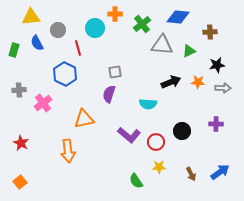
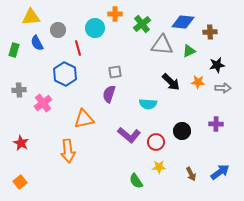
blue diamond: moved 5 px right, 5 px down
black arrow: rotated 66 degrees clockwise
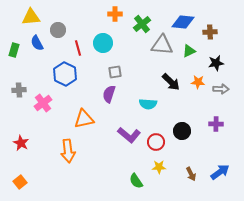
cyan circle: moved 8 px right, 15 px down
black star: moved 1 px left, 2 px up
gray arrow: moved 2 px left, 1 px down
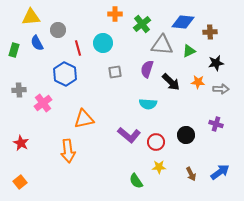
purple semicircle: moved 38 px right, 25 px up
purple cross: rotated 16 degrees clockwise
black circle: moved 4 px right, 4 px down
